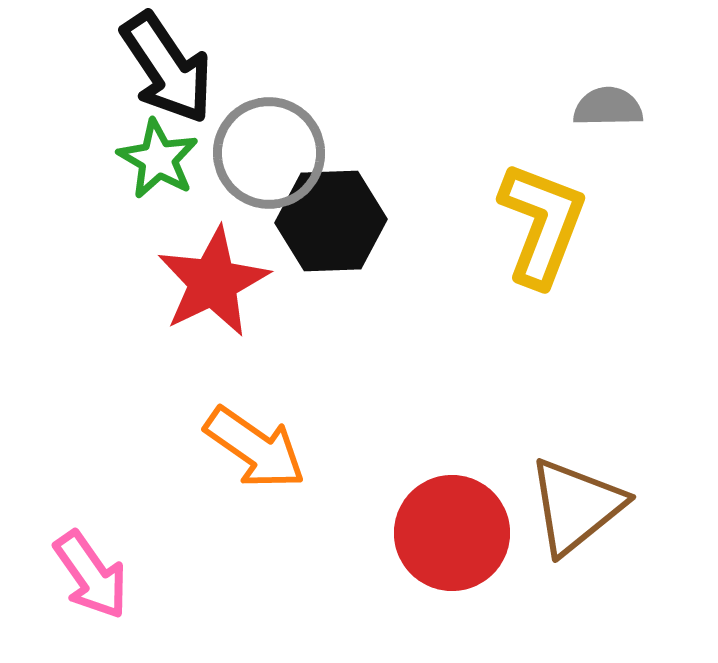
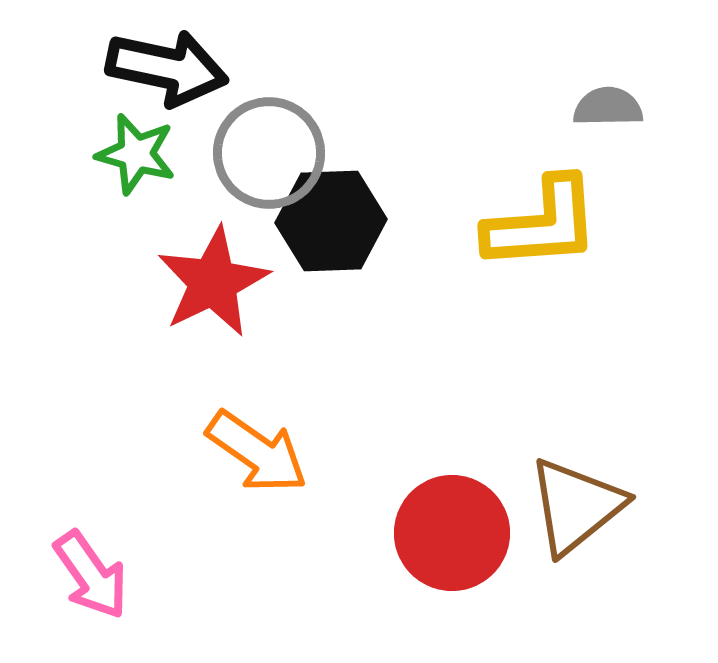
black arrow: rotated 44 degrees counterclockwise
green star: moved 22 px left, 5 px up; rotated 14 degrees counterclockwise
yellow L-shape: rotated 65 degrees clockwise
orange arrow: moved 2 px right, 4 px down
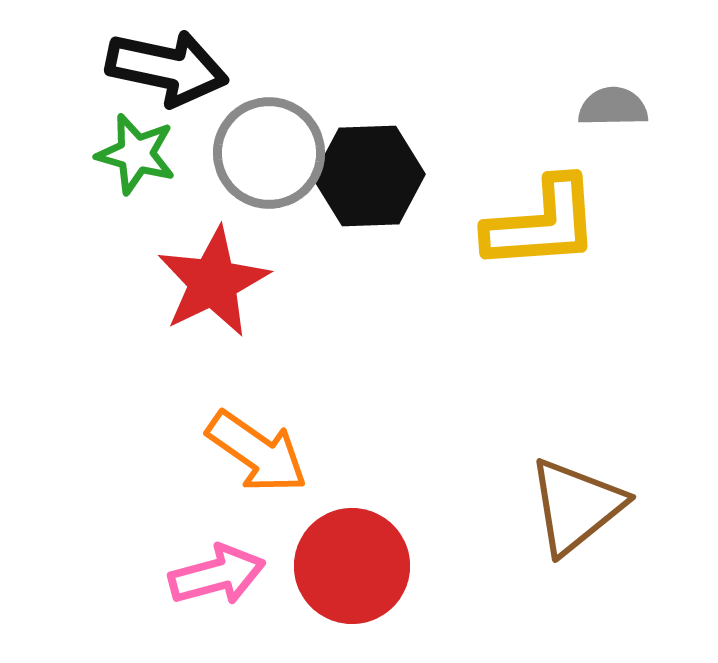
gray semicircle: moved 5 px right
black hexagon: moved 38 px right, 45 px up
red circle: moved 100 px left, 33 px down
pink arrow: moved 126 px right; rotated 70 degrees counterclockwise
